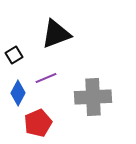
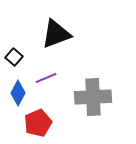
black square: moved 2 px down; rotated 18 degrees counterclockwise
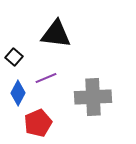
black triangle: rotated 28 degrees clockwise
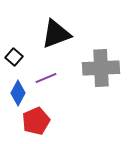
black triangle: rotated 28 degrees counterclockwise
gray cross: moved 8 px right, 29 px up
red pentagon: moved 2 px left, 2 px up
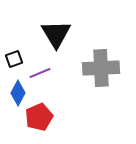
black triangle: rotated 40 degrees counterclockwise
black square: moved 2 px down; rotated 30 degrees clockwise
purple line: moved 6 px left, 5 px up
red pentagon: moved 3 px right, 4 px up
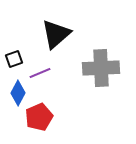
black triangle: rotated 20 degrees clockwise
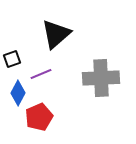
black square: moved 2 px left
gray cross: moved 10 px down
purple line: moved 1 px right, 1 px down
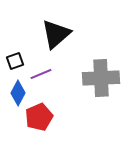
black square: moved 3 px right, 2 px down
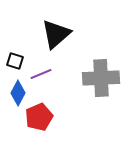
black square: rotated 36 degrees clockwise
